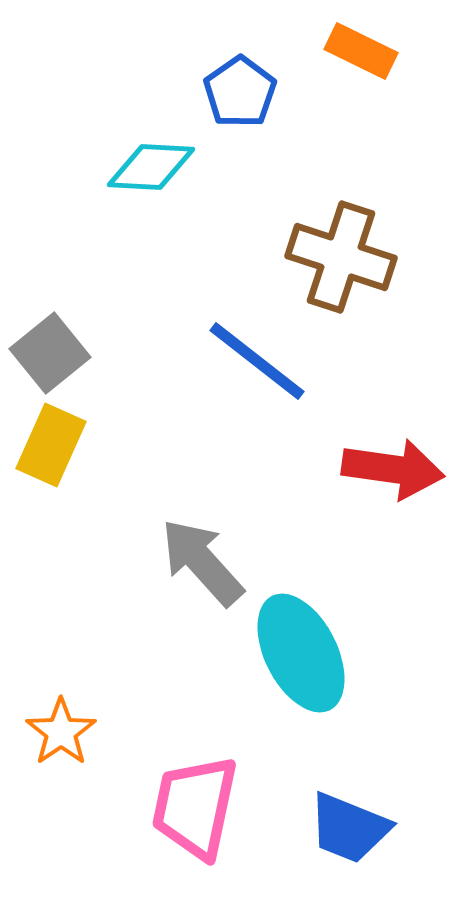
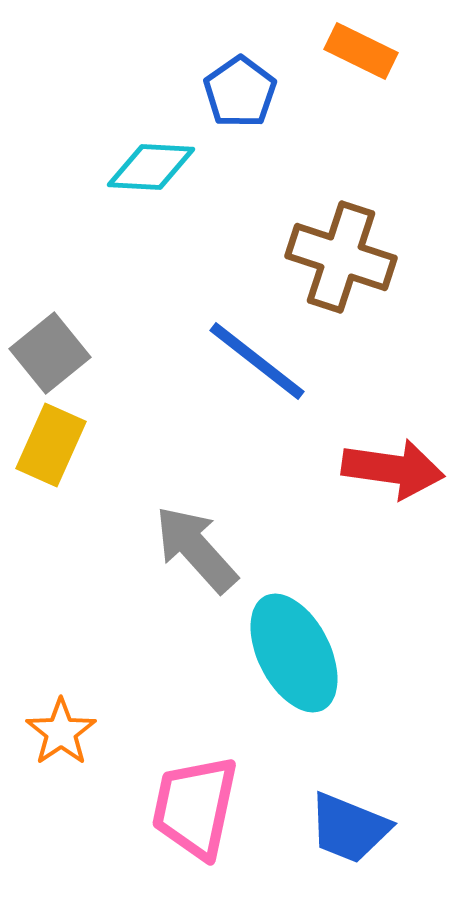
gray arrow: moved 6 px left, 13 px up
cyan ellipse: moved 7 px left
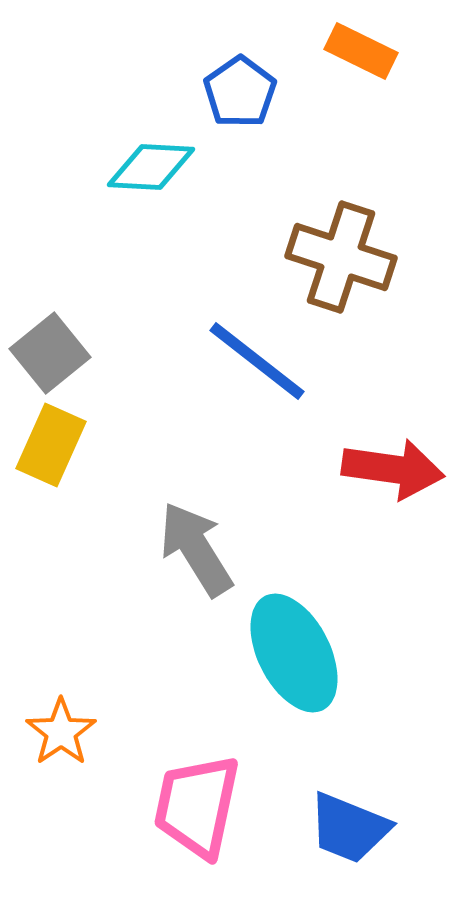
gray arrow: rotated 10 degrees clockwise
pink trapezoid: moved 2 px right, 1 px up
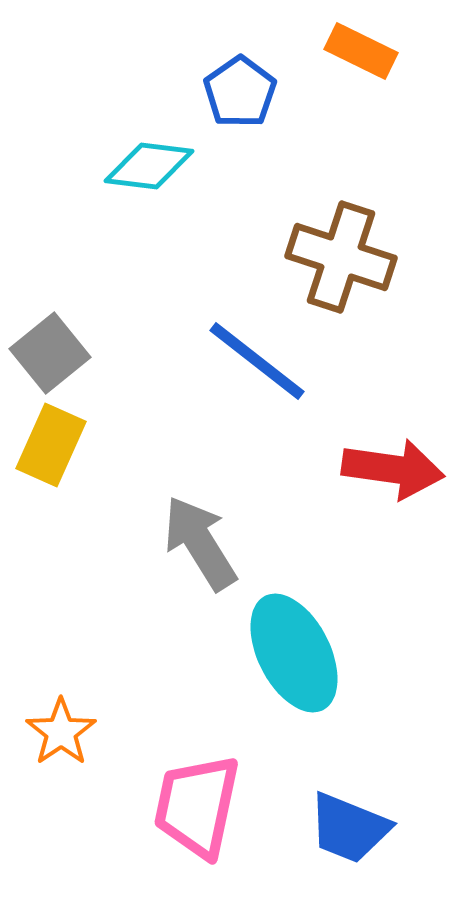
cyan diamond: moved 2 px left, 1 px up; rotated 4 degrees clockwise
gray arrow: moved 4 px right, 6 px up
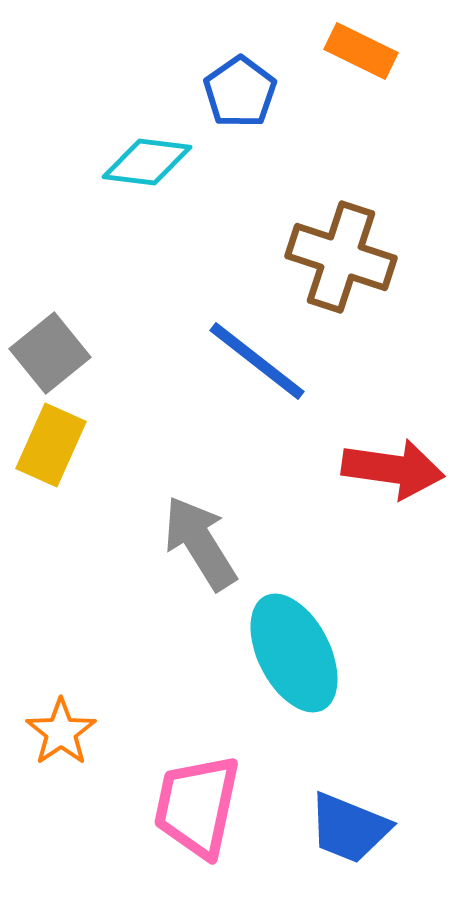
cyan diamond: moved 2 px left, 4 px up
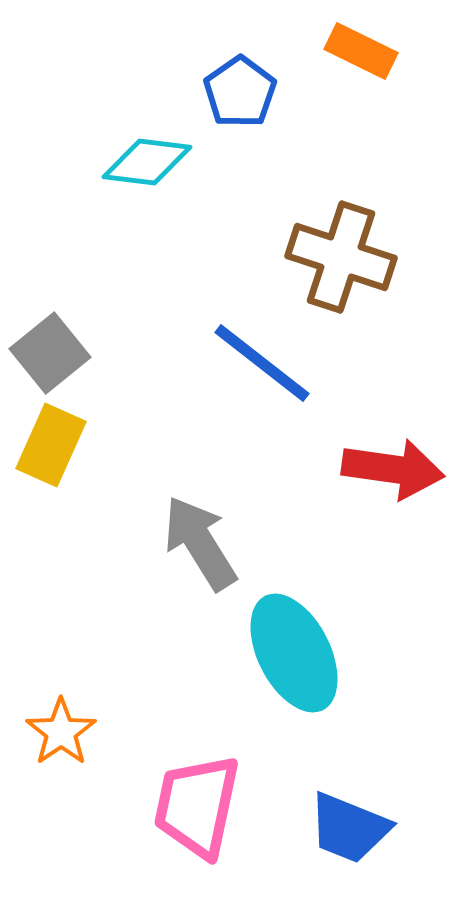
blue line: moved 5 px right, 2 px down
